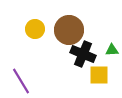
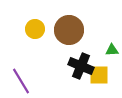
black cross: moved 2 px left, 12 px down
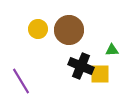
yellow circle: moved 3 px right
yellow square: moved 1 px right, 1 px up
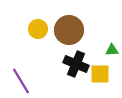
black cross: moved 5 px left, 2 px up
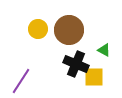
green triangle: moved 8 px left; rotated 32 degrees clockwise
yellow square: moved 6 px left, 3 px down
purple line: rotated 64 degrees clockwise
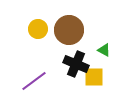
purple line: moved 13 px right; rotated 20 degrees clockwise
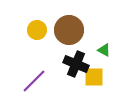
yellow circle: moved 1 px left, 1 px down
purple line: rotated 8 degrees counterclockwise
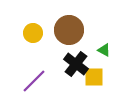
yellow circle: moved 4 px left, 3 px down
black cross: rotated 15 degrees clockwise
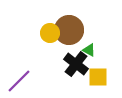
yellow circle: moved 17 px right
green triangle: moved 15 px left
yellow square: moved 4 px right
purple line: moved 15 px left
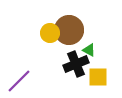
black cross: rotated 30 degrees clockwise
